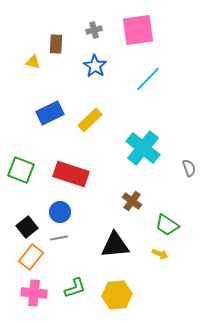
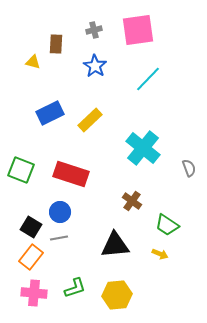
black square: moved 4 px right; rotated 20 degrees counterclockwise
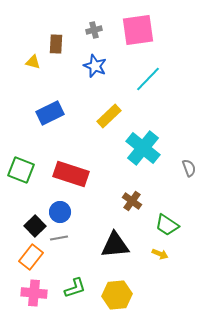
blue star: rotated 10 degrees counterclockwise
yellow rectangle: moved 19 px right, 4 px up
black square: moved 4 px right, 1 px up; rotated 15 degrees clockwise
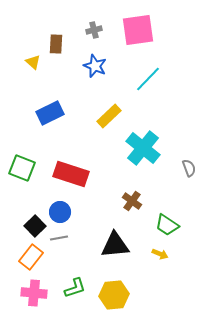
yellow triangle: rotated 28 degrees clockwise
green square: moved 1 px right, 2 px up
yellow hexagon: moved 3 px left
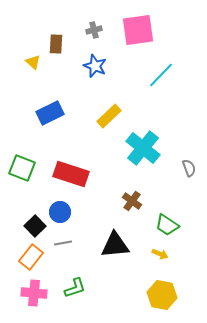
cyan line: moved 13 px right, 4 px up
gray line: moved 4 px right, 5 px down
yellow hexagon: moved 48 px right; rotated 16 degrees clockwise
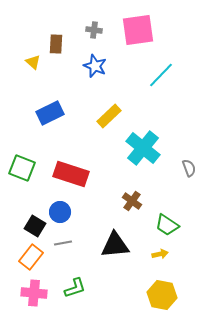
gray cross: rotated 21 degrees clockwise
black square: rotated 15 degrees counterclockwise
yellow arrow: rotated 35 degrees counterclockwise
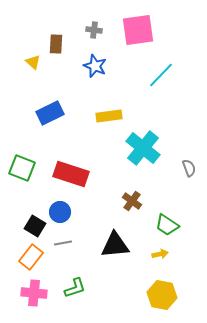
yellow rectangle: rotated 35 degrees clockwise
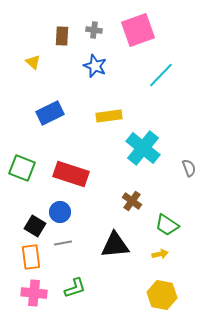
pink square: rotated 12 degrees counterclockwise
brown rectangle: moved 6 px right, 8 px up
orange rectangle: rotated 45 degrees counterclockwise
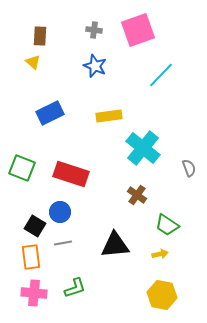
brown rectangle: moved 22 px left
brown cross: moved 5 px right, 6 px up
